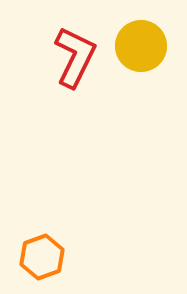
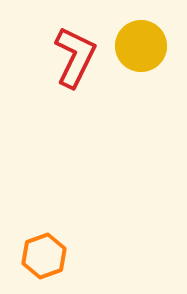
orange hexagon: moved 2 px right, 1 px up
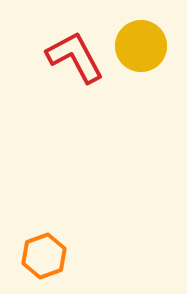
red L-shape: rotated 54 degrees counterclockwise
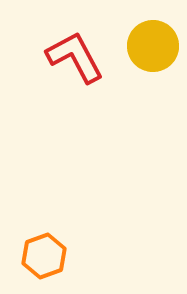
yellow circle: moved 12 px right
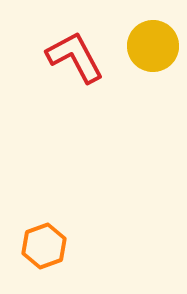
orange hexagon: moved 10 px up
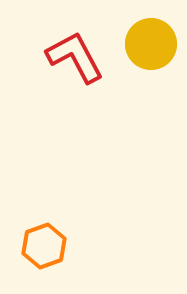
yellow circle: moved 2 px left, 2 px up
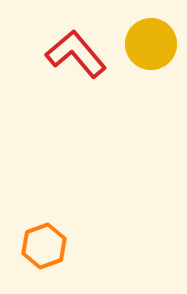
red L-shape: moved 1 px right, 3 px up; rotated 12 degrees counterclockwise
